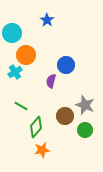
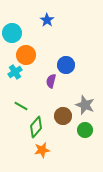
brown circle: moved 2 px left
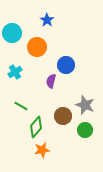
orange circle: moved 11 px right, 8 px up
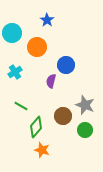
orange star: rotated 28 degrees clockwise
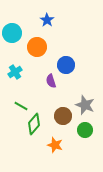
purple semicircle: rotated 32 degrees counterclockwise
green diamond: moved 2 px left, 3 px up
orange star: moved 13 px right, 5 px up
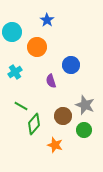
cyan circle: moved 1 px up
blue circle: moved 5 px right
green circle: moved 1 px left
